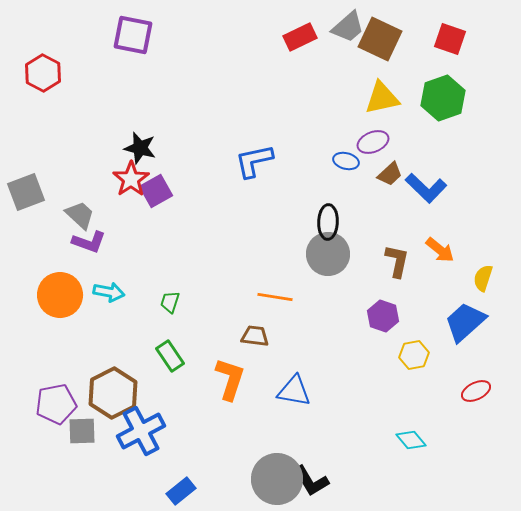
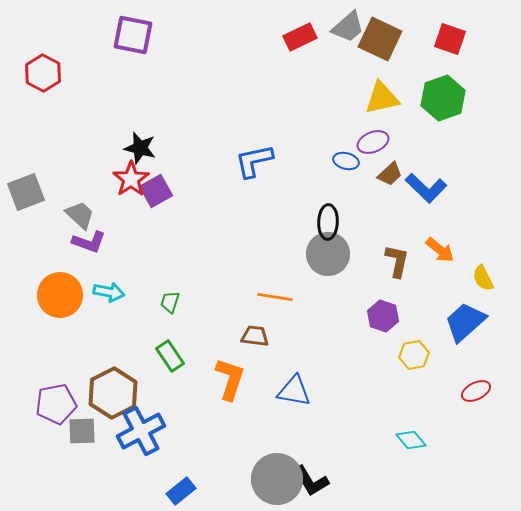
yellow semicircle at (483, 278): rotated 44 degrees counterclockwise
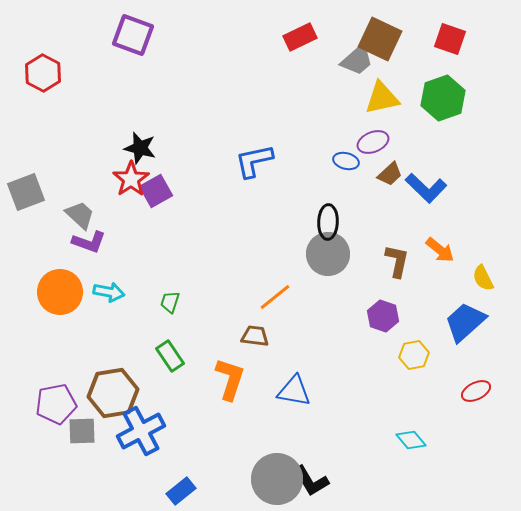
gray trapezoid at (348, 27): moved 9 px right, 33 px down
purple square at (133, 35): rotated 9 degrees clockwise
orange circle at (60, 295): moved 3 px up
orange line at (275, 297): rotated 48 degrees counterclockwise
brown hexagon at (113, 393): rotated 18 degrees clockwise
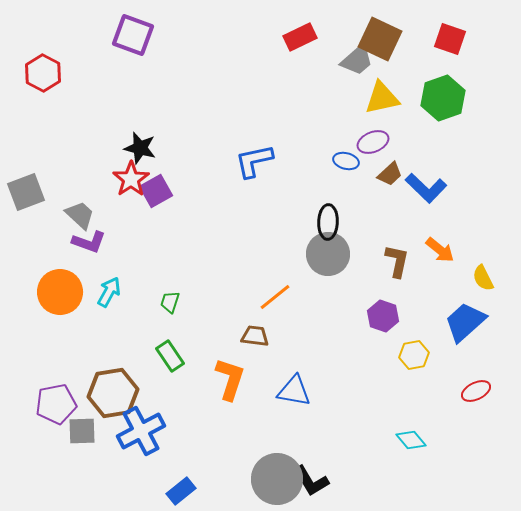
cyan arrow at (109, 292): rotated 72 degrees counterclockwise
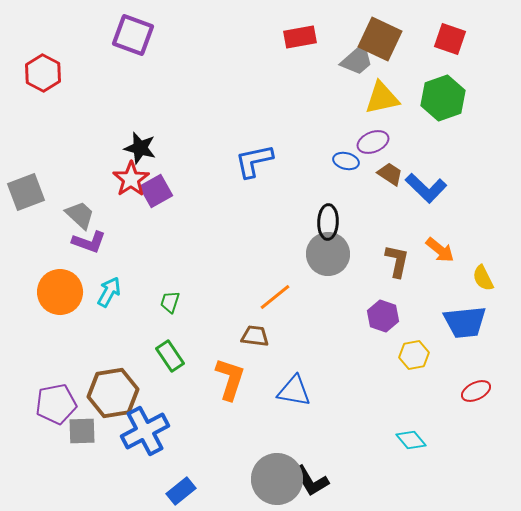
red rectangle at (300, 37): rotated 16 degrees clockwise
brown trapezoid at (390, 174): rotated 104 degrees counterclockwise
blue trapezoid at (465, 322): rotated 144 degrees counterclockwise
blue cross at (141, 431): moved 4 px right
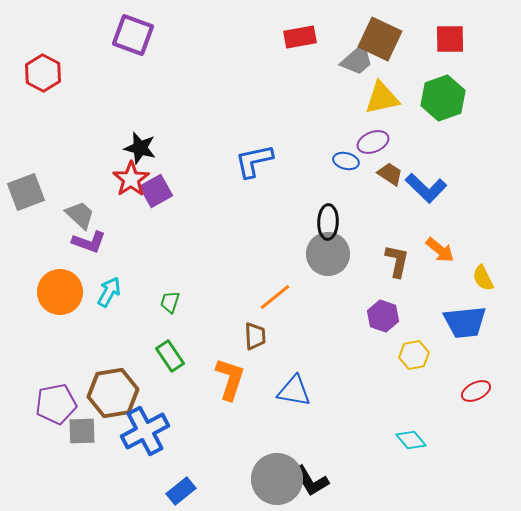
red square at (450, 39): rotated 20 degrees counterclockwise
brown trapezoid at (255, 336): rotated 80 degrees clockwise
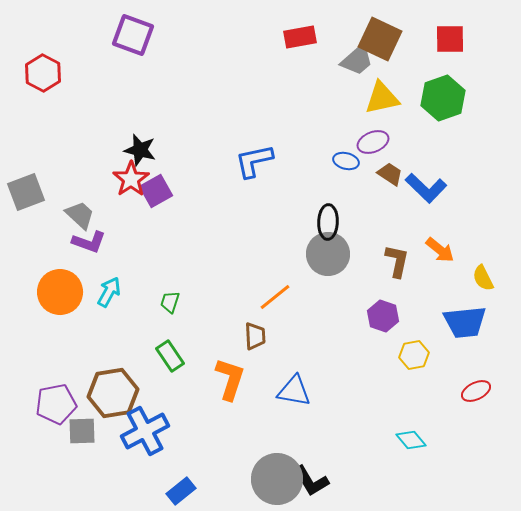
black star at (140, 148): moved 2 px down
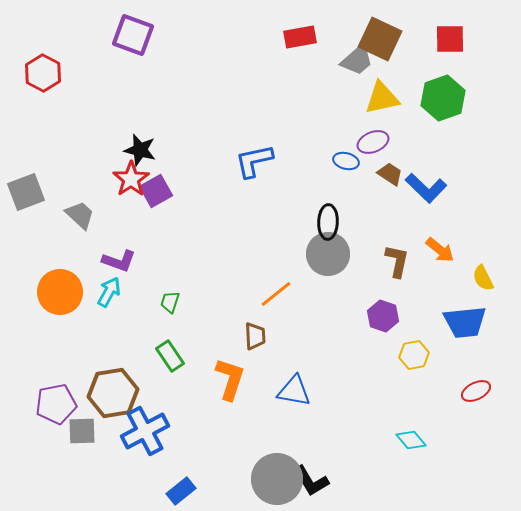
purple L-shape at (89, 242): moved 30 px right, 19 px down
orange line at (275, 297): moved 1 px right, 3 px up
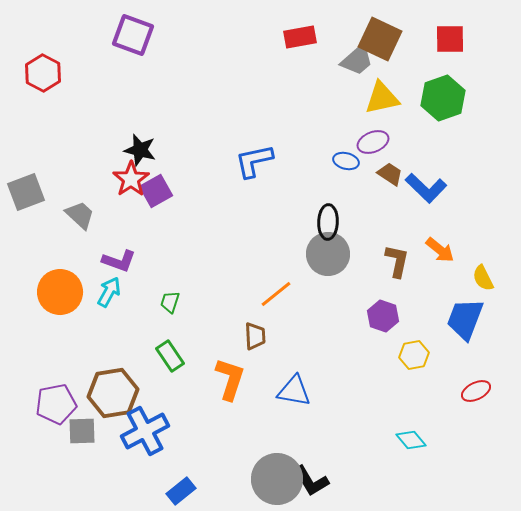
blue trapezoid at (465, 322): moved 3 px up; rotated 117 degrees clockwise
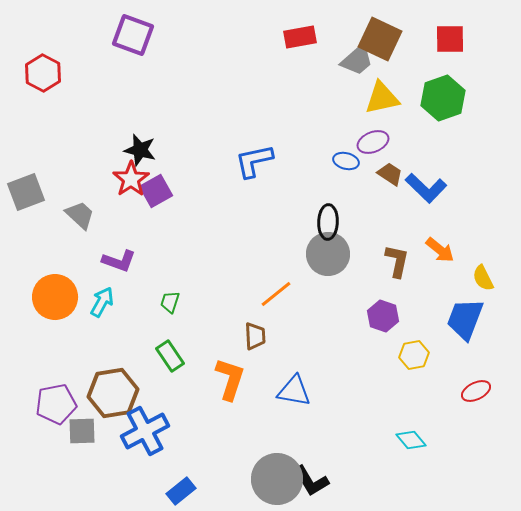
orange circle at (60, 292): moved 5 px left, 5 px down
cyan arrow at (109, 292): moved 7 px left, 10 px down
